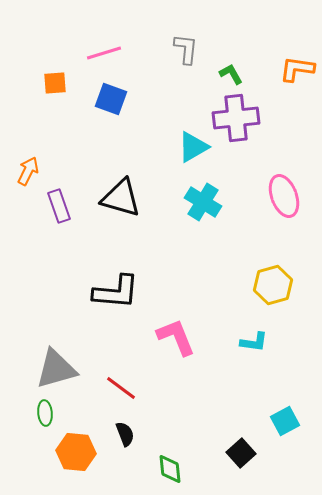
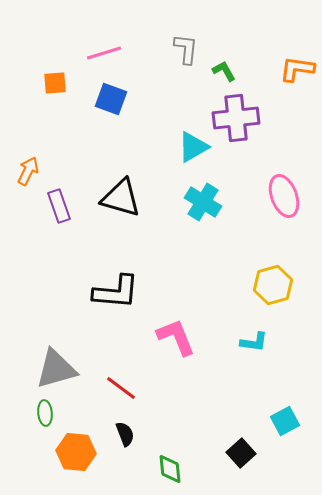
green L-shape: moved 7 px left, 3 px up
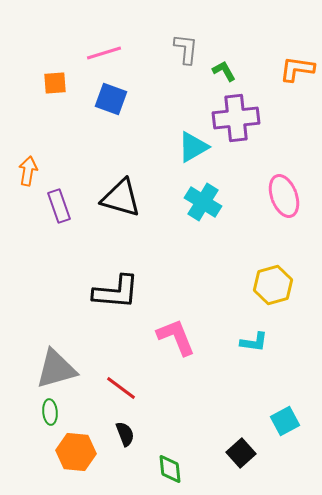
orange arrow: rotated 16 degrees counterclockwise
green ellipse: moved 5 px right, 1 px up
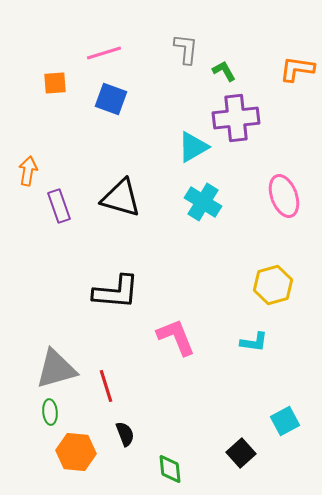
red line: moved 15 px left, 2 px up; rotated 36 degrees clockwise
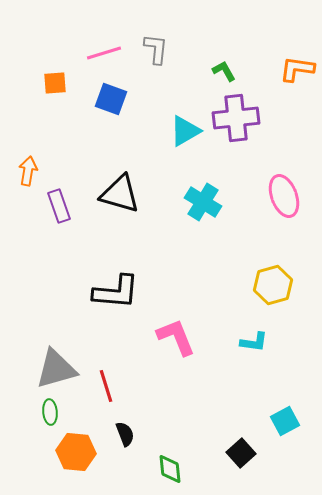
gray L-shape: moved 30 px left
cyan triangle: moved 8 px left, 16 px up
black triangle: moved 1 px left, 4 px up
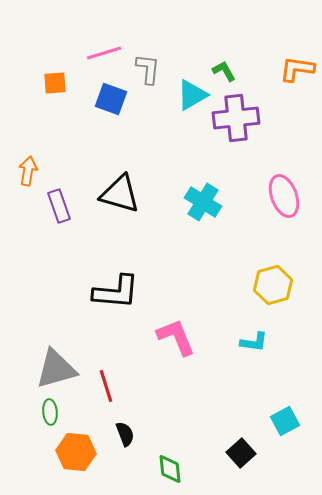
gray L-shape: moved 8 px left, 20 px down
cyan triangle: moved 7 px right, 36 px up
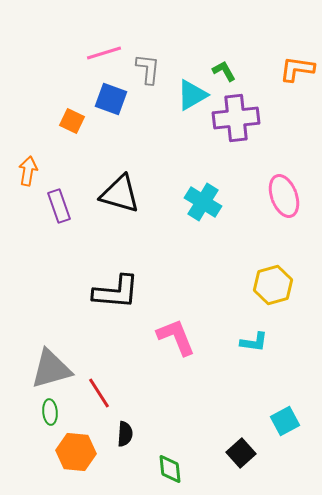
orange square: moved 17 px right, 38 px down; rotated 30 degrees clockwise
gray triangle: moved 5 px left
red line: moved 7 px left, 7 px down; rotated 16 degrees counterclockwise
black semicircle: rotated 25 degrees clockwise
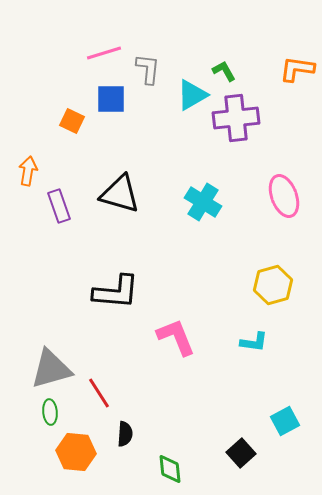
blue square: rotated 20 degrees counterclockwise
